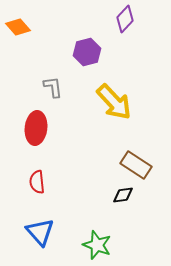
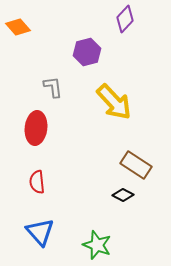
black diamond: rotated 35 degrees clockwise
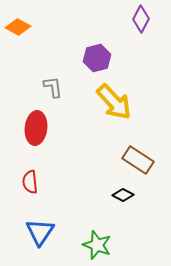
purple diamond: moved 16 px right; rotated 16 degrees counterclockwise
orange diamond: rotated 20 degrees counterclockwise
purple hexagon: moved 10 px right, 6 px down
brown rectangle: moved 2 px right, 5 px up
red semicircle: moved 7 px left
blue triangle: rotated 16 degrees clockwise
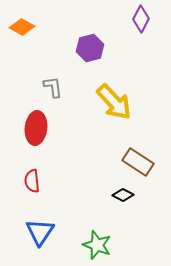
orange diamond: moved 4 px right
purple hexagon: moved 7 px left, 10 px up
brown rectangle: moved 2 px down
red semicircle: moved 2 px right, 1 px up
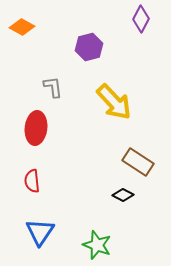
purple hexagon: moved 1 px left, 1 px up
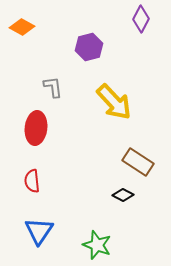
blue triangle: moved 1 px left, 1 px up
